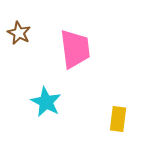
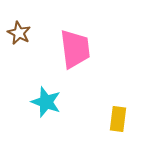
cyan star: rotated 8 degrees counterclockwise
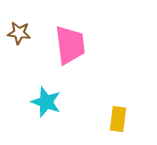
brown star: rotated 20 degrees counterclockwise
pink trapezoid: moved 5 px left, 4 px up
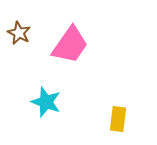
brown star: rotated 20 degrees clockwise
pink trapezoid: rotated 42 degrees clockwise
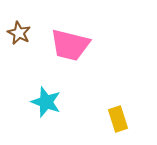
pink trapezoid: rotated 69 degrees clockwise
yellow rectangle: rotated 25 degrees counterclockwise
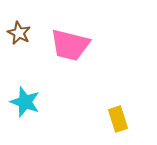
cyan star: moved 21 px left
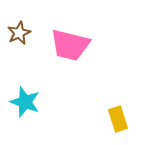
brown star: rotated 20 degrees clockwise
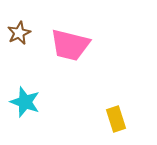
yellow rectangle: moved 2 px left
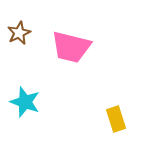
pink trapezoid: moved 1 px right, 2 px down
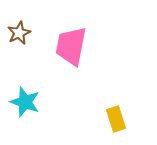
pink trapezoid: moved 1 px up; rotated 87 degrees clockwise
